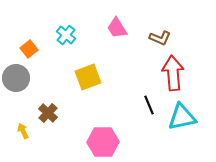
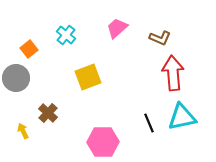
pink trapezoid: rotated 80 degrees clockwise
black line: moved 18 px down
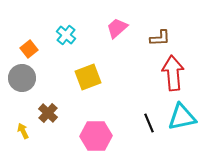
brown L-shape: rotated 25 degrees counterclockwise
gray circle: moved 6 px right
pink hexagon: moved 7 px left, 6 px up
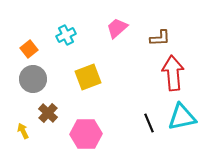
cyan cross: rotated 24 degrees clockwise
gray circle: moved 11 px right, 1 px down
pink hexagon: moved 10 px left, 2 px up
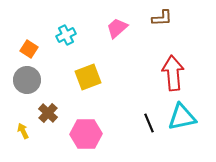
brown L-shape: moved 2 px right, 20 px up
orange square: rotated 18 degrees counterclockwise
gray circle: moved 6 px left, 1 px down
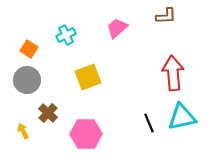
brown L-shape: moved 4 px right, 2 px up
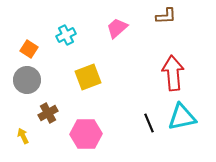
brown cross: rotated 18 degrees clockwise
yellow arrow: moved 5 px down
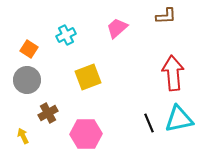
cyan triangle: moved 3 px left, 2 px down
